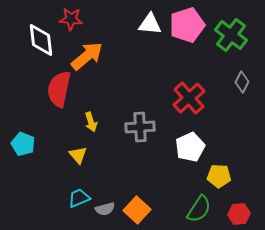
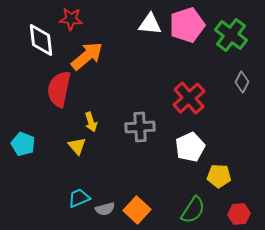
yellow triangle: moved 1 px left, 9 px up
green semicircle: moved 6 px left, 1 px down
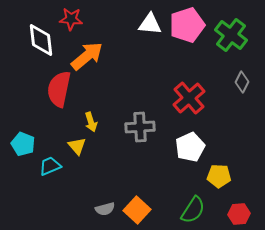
cyan trapezoid: moved 29 px left, 32 px up
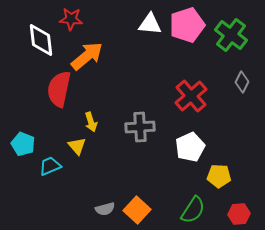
red cross: moved 2 px right, 2 px up
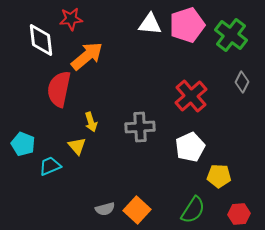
red star: rotated 10 degrees counterclockwise
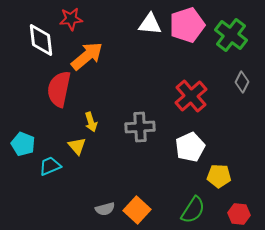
red hexagon: rotated 10 degrees clockwise
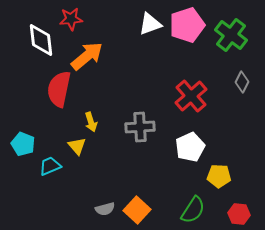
white triangle: rotated 25 degrees counterclockwise
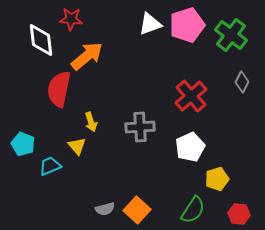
red star: rotated 10 degrees clockwise
yellow pentagon: moved 2 px left, 3 px down; rotated 20 degrees counterclockwise
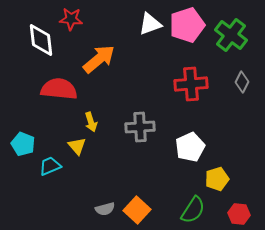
orange arrow: moved 12 px right, 3 px down
red semicircle: rotated 84 degrees clockwise
red cross: moved 12 px up; rotated 36 degrees clockwise
